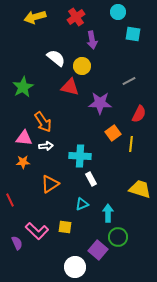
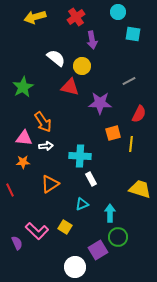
orange square: rotated 21 degrees clockwise
red line: moved 10 px up
cyan arrow: moved 2 px right
yellow square: rotated 24 degrees clockwise
purple square: rotated 18 degrees clockwise
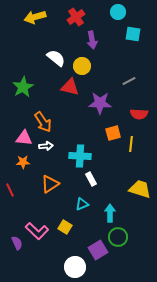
red semicircle: rotated 66 degrees clockwise
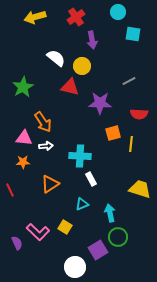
cyan arrow: rotated 12 degrees counterclockwise
pink L-shape: moved 1 px right, 1 px down
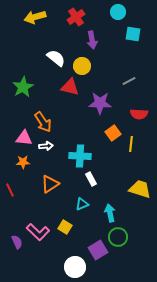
orange square: rotated 21 degrees counterclockwise
purple semicircle: moved 1 px up
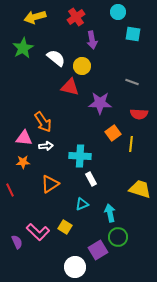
gray line: moved 3 px right, 1 px down; rotated 48 degrees clockwise
green star: moved 39 px up
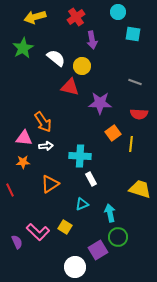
gray line: moved 3 px right
